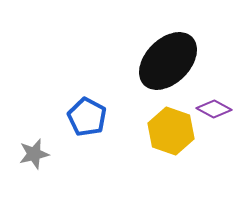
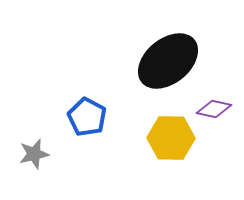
black ellipse: rotated 6 degrees clockwise
purple diamond: rotated 16 degrees counterclockwise
yellow hexagon: moved 7 px down; rotated 18 degrees counterclockwise
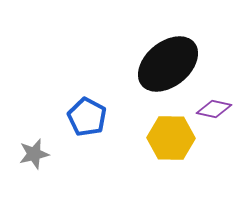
black ellipse: moved 3 px down
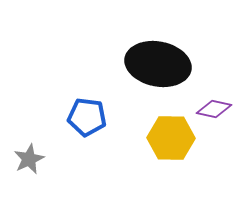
black ellipse: moved 10 px left; rotated 50 degrees clockwise
blue pentagon: rotated 21 degrees counterclockwise
gray star: moved 5 px left, 5 px down; rotated 12 degrees counterclockwise
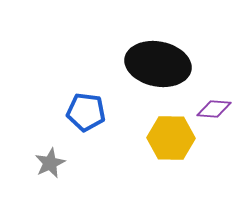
purple diamond: rotated 8 degrees counterclockwise
blue pentagon: moved 1 px left, 5 px up
gray star: moved 21 px right, 4 px down
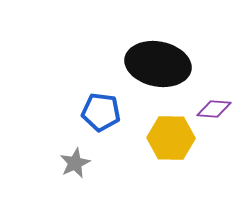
blue pentagon: moved 15 px right
gray star: moved 25 px right
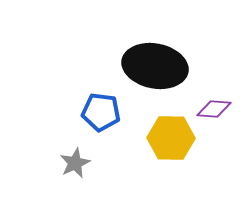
black ellipse: moved 3 px left, 2 px down
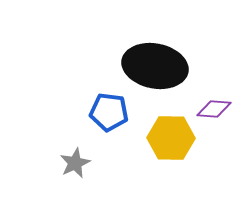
blue pentagon: moved 8 px right
